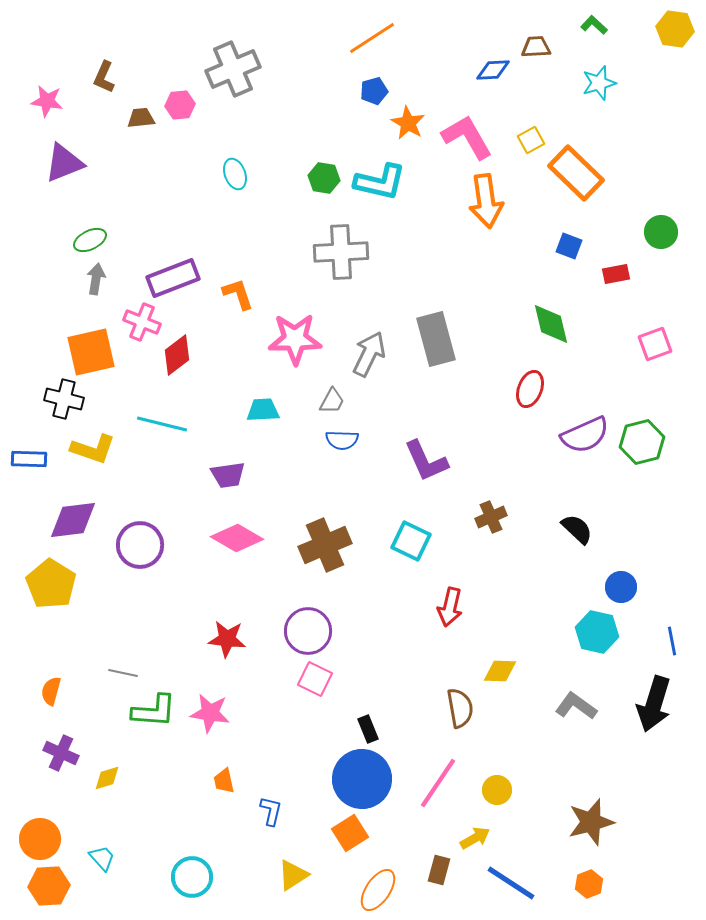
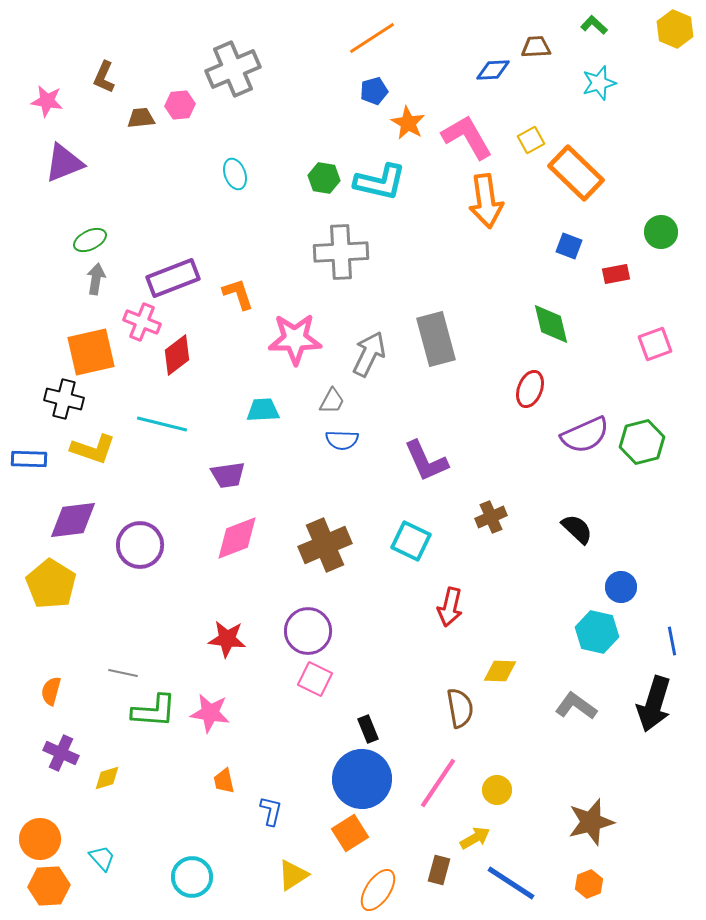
yellow hexagon at (675, 29): rotated 15 degrees clockwise
pink diamond at (237, 538): rotated 51 degrees counterclockwise
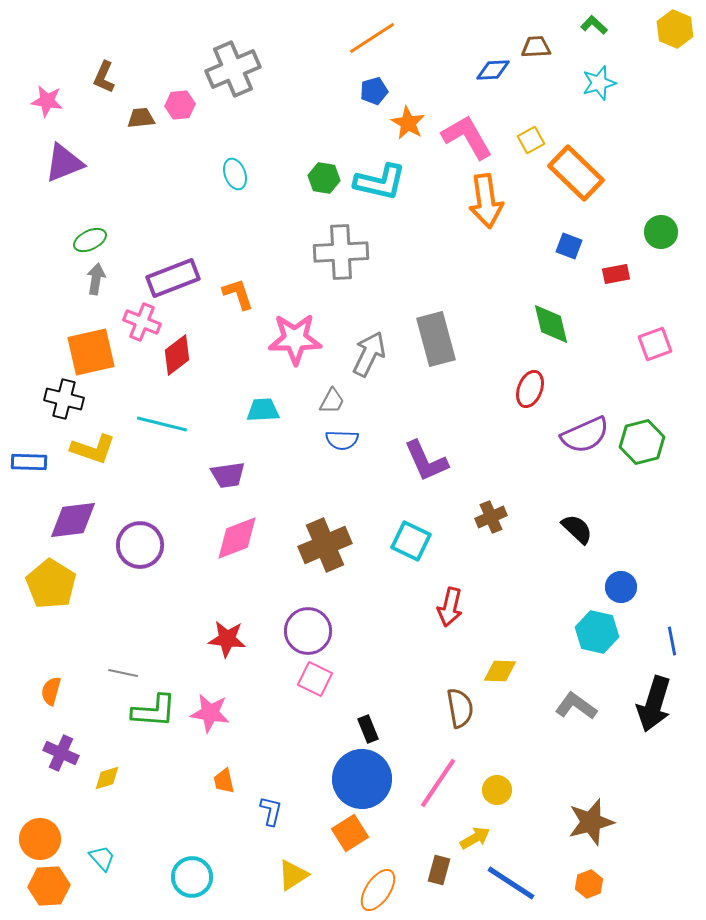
blue rectangle at (29, 459): moved 3 px down
